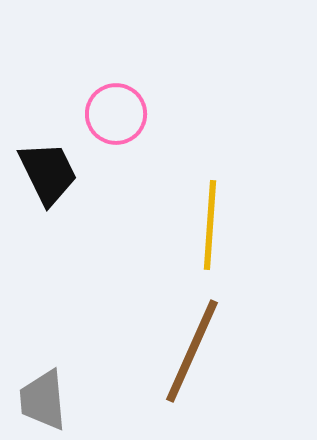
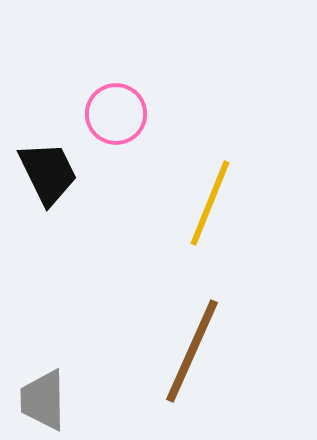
yellow line: moved 22 px up; rotated 18 degrees clockwise
gray trapezoid: rotated 4 degrees clockwise
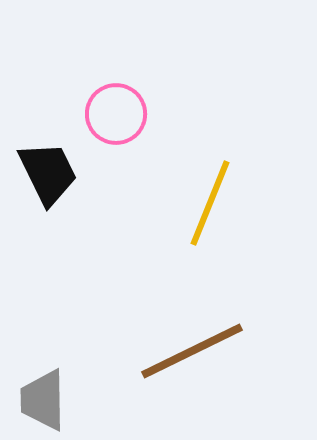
brown line: rotated 40 degrees clockwise
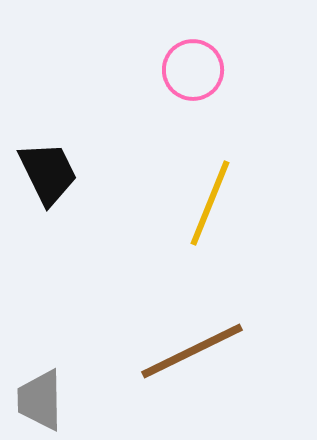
pink circle: moved 77 px right, 44 px up
gray trapezoid: moved 3 px left
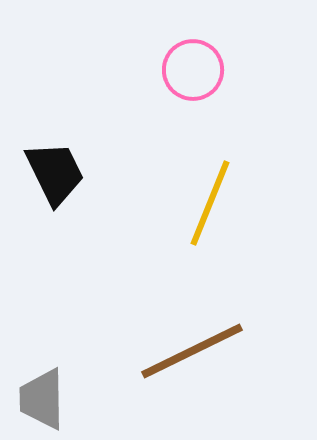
black trapezoid: moved 7 px right
gray trapezoid: moved 2 px right, 1 px up
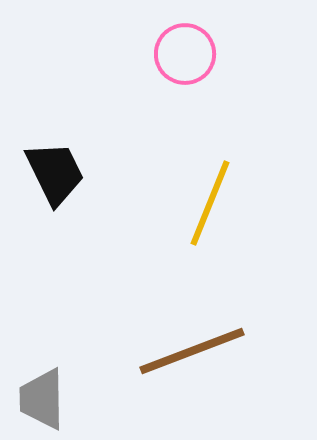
pink circle: moved 8 px left, 16 px up
brown line: rotated 5 degrees clockwise
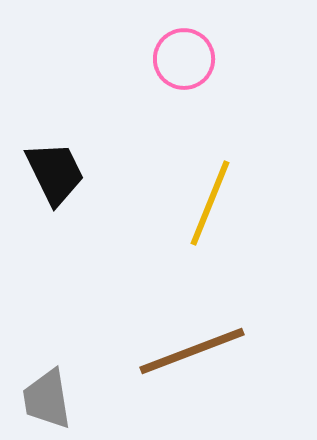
pink circle: moved 1 px left, 5 px down
gray trapezoid: moved 5 px right; rotated 8 degrees counterclockwise
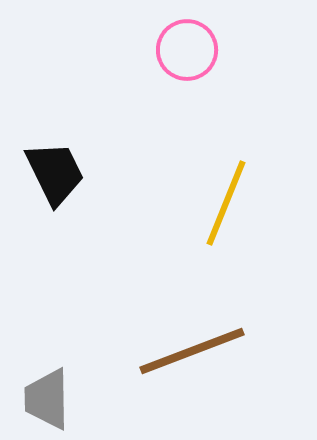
pink circle: moved 3 px right, 9 px up
yellow line: moved 16 px right
gray trapezoid: rotated 8 degrees clockwise
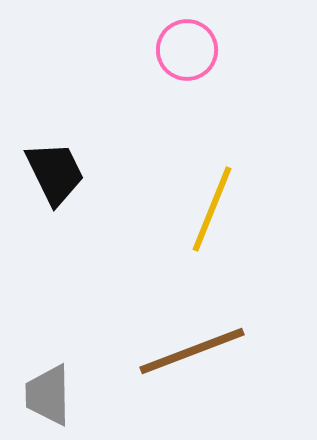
yellow line: moved 14 px left, 6 px down
gray trapezoid: moved 1 px right, 4 px up
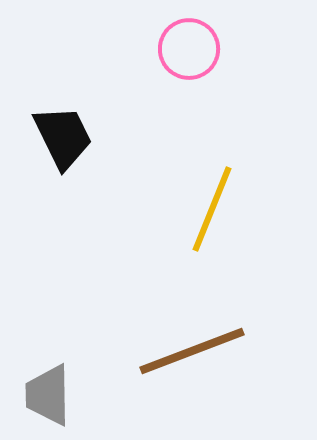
pink circle: moved 2 px right, 1 px up
black trapezoid: moved 8 px right, 36 px up
